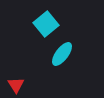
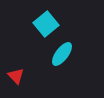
red triangle: moved 9 px up; rotated 12 degrees counterclockwise
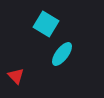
cyan square: rotated 20 degrees counterclockwise
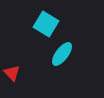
red triangle: moved 4 px left, 3 px up
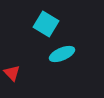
cyan ellipse: rotated 30 degrees clockwise
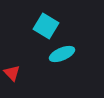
cyan square: moved 2 px down
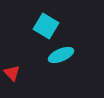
cyan ellipse: moved 1 px left, 1 px down
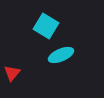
red triangle: rotated 24 degrees clockwise
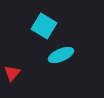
cyan square: moved 2 px left
